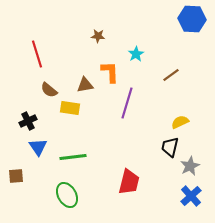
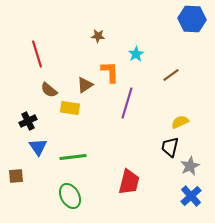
brown triangle: rotated 24 degrees counterclockwise
green ellipse: moved 3 px right, 1 px down
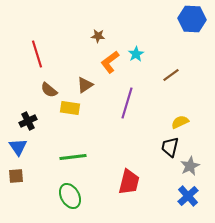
orange L-shape: moved 10 px up; rotated 125 degrees counterclockwise
blue triangle: moved 20 px left
blue cross: moved 3 px left
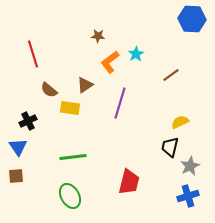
red line: moved 4 px left
purple line: moved 7 px left
blue cross: rotated 25 degrees clockwise
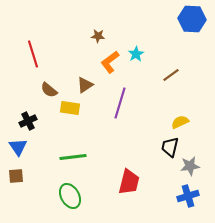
gray star: rotated 18 degrees clockwise
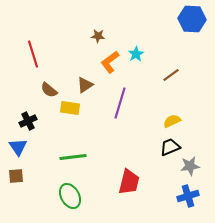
yellow semicircle: moved 8 px left, 1 px up
black trapezoid: rotated 55 degrees clockwise
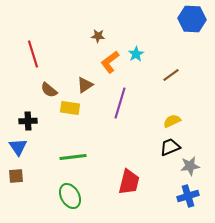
black cross: rotated 24 degrees clockwise
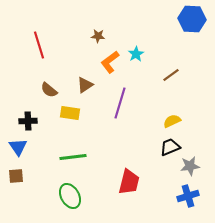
red line: moved 6 px right, 9 px up
yellow rectangle: moved 5 px down
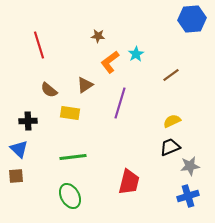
blue hexagon: rotated 8 degrees counterclockwise
blue triangle: moved 1 px right, 2 px down; rotated 12 degrees counterclockwise
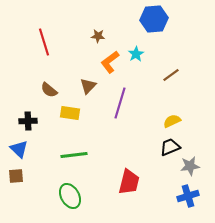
blue hexagon: moved 38 px left
red line: moved 5 px right, 3 px up
brown triangle: moved 3 px right, 1 px down; rotated 12 degrees counterclockwise
green line: moved 1 px right, 2 px up
